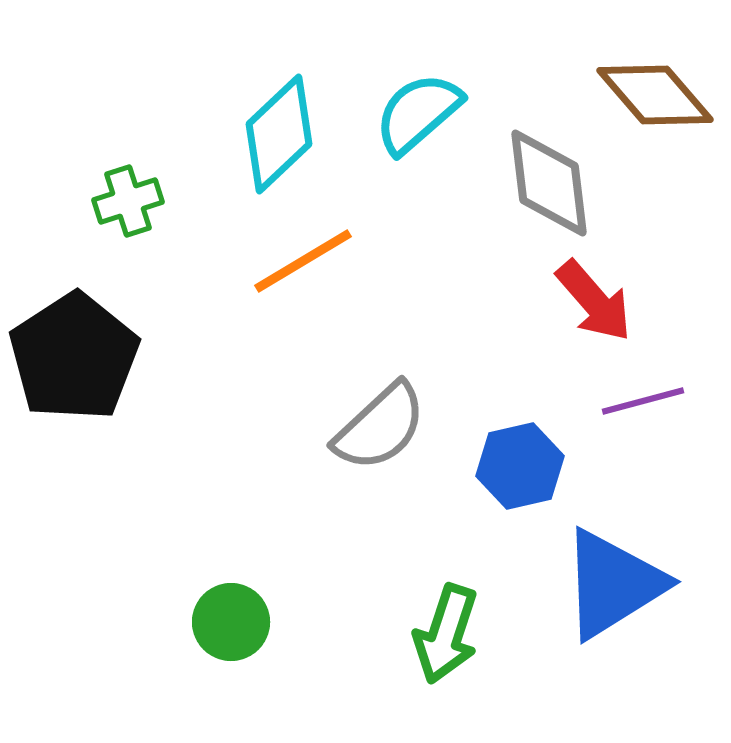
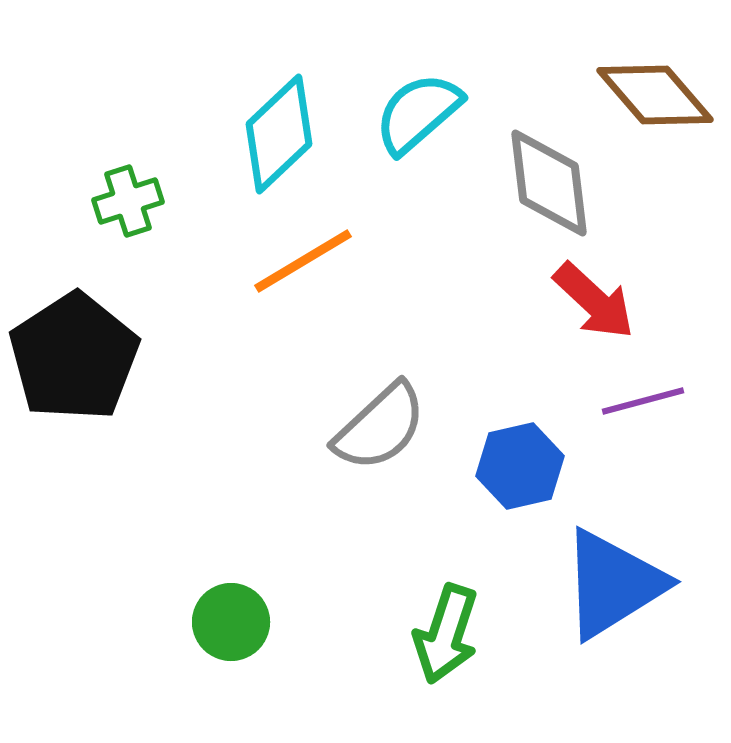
red arrow: rotated 6 degrees counterclockwise
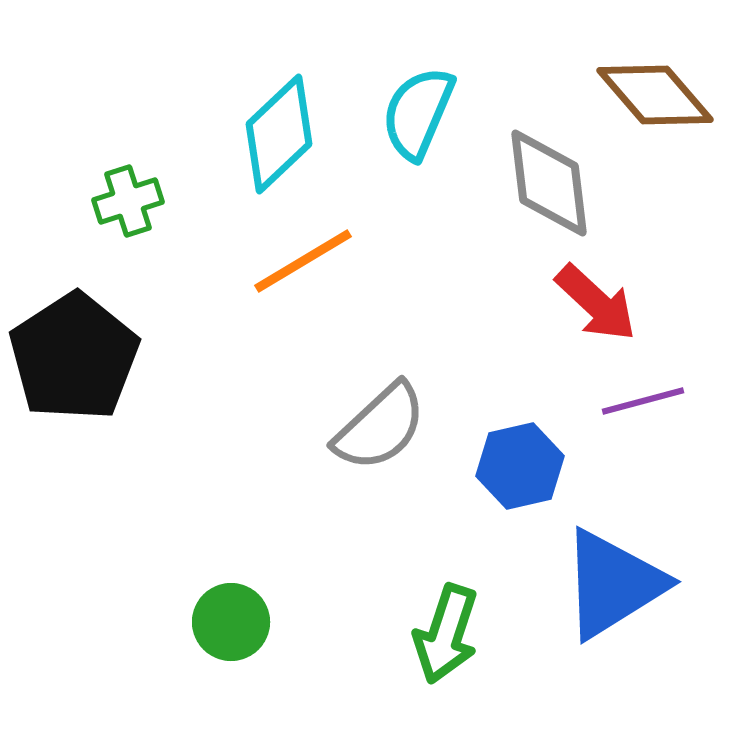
cyan semicircle: rotated 26 degrees counterclockwise
red arrow: moved 2 px right, 2 px down
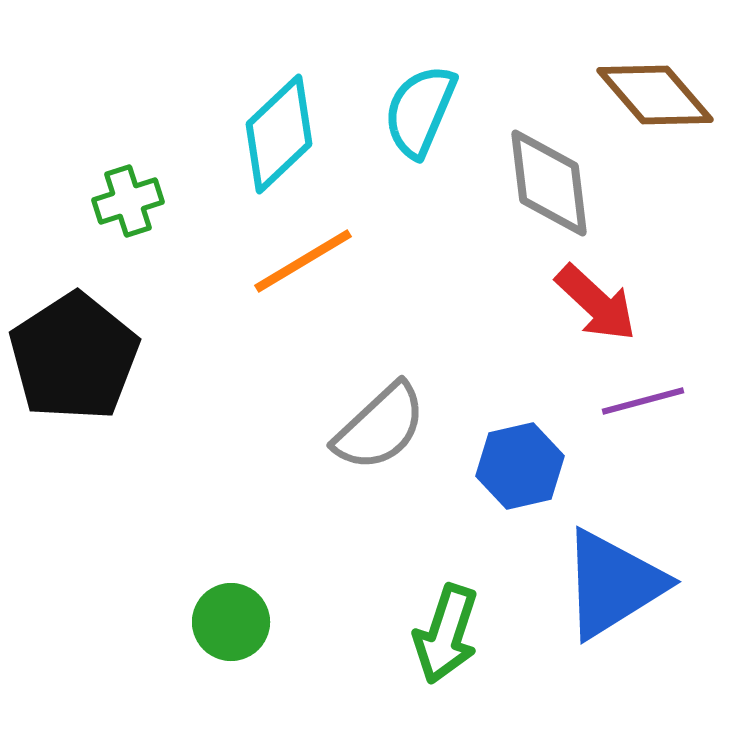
cyan semicircle: moved 2 px right, 2 px up
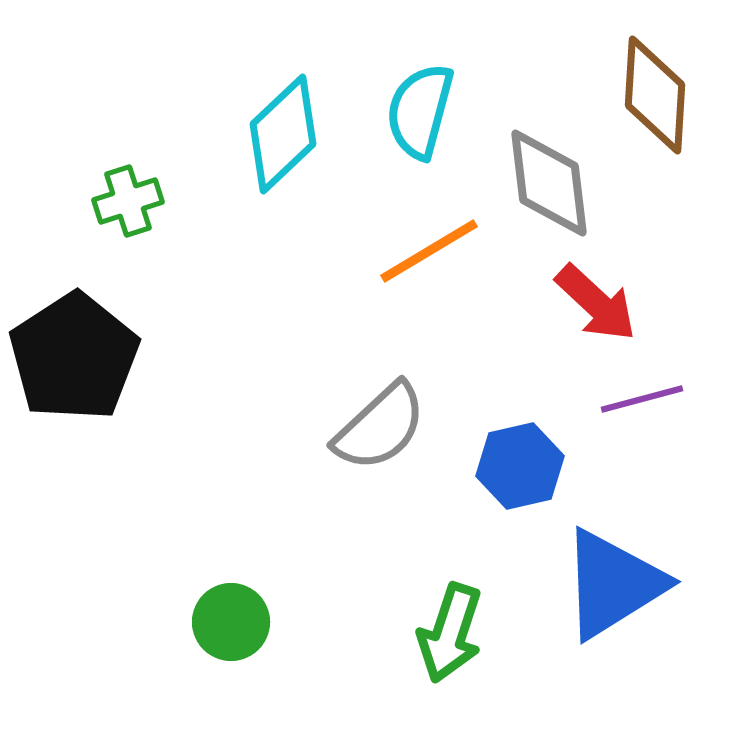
brown diamond: rotated 44 degrees clockwise
cyan semicircle: rotated 8 degrees counterclockwise
cyan diamond: moved 4 px right
orange line: moved 126 px right, 10 px up
purple line: moved 1 px left, 2 px up
green arrow: moved 4 px right, 1 px up
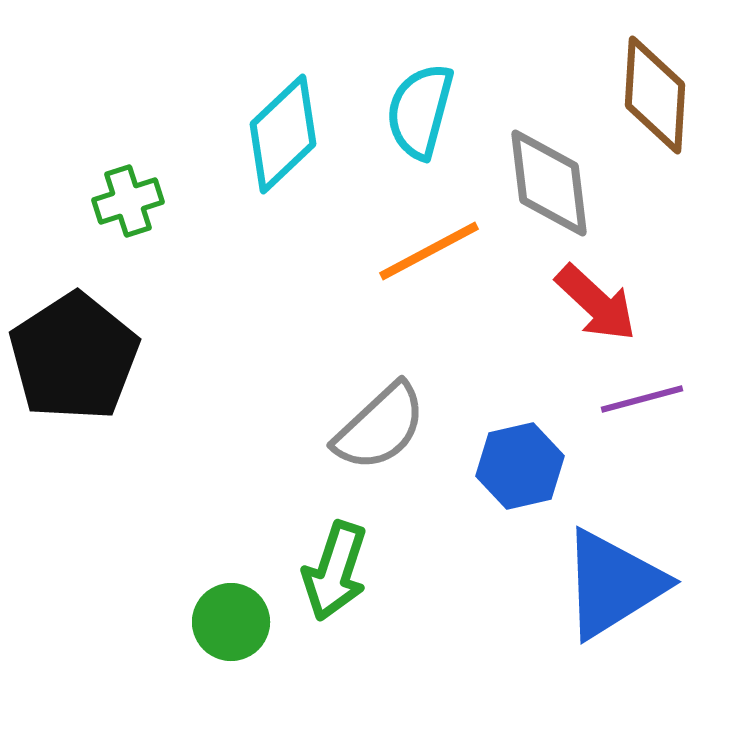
orange line: rotated 3 degrees clockwise
green arrow: moved 115 px left, 62 px up
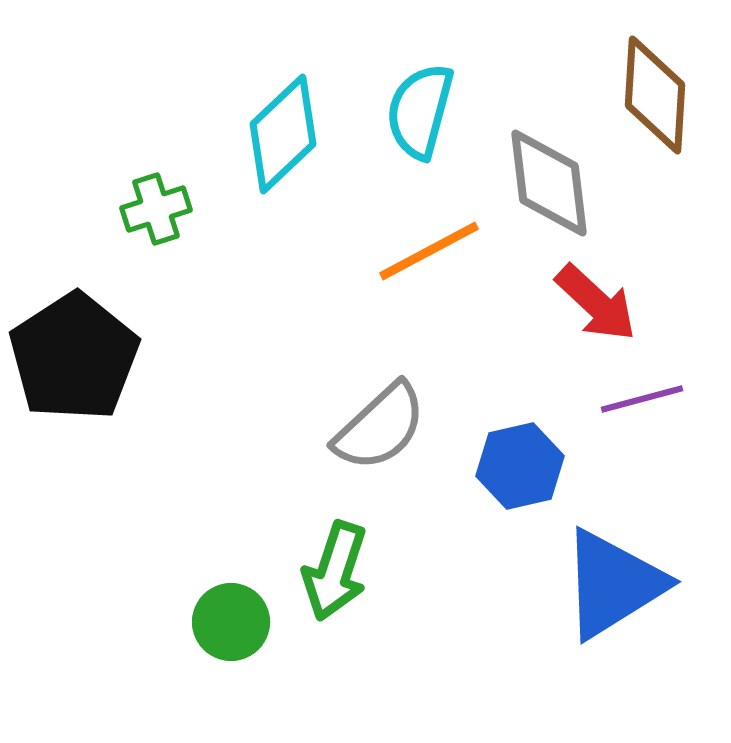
green cross: moved 28 px right, 8 px down
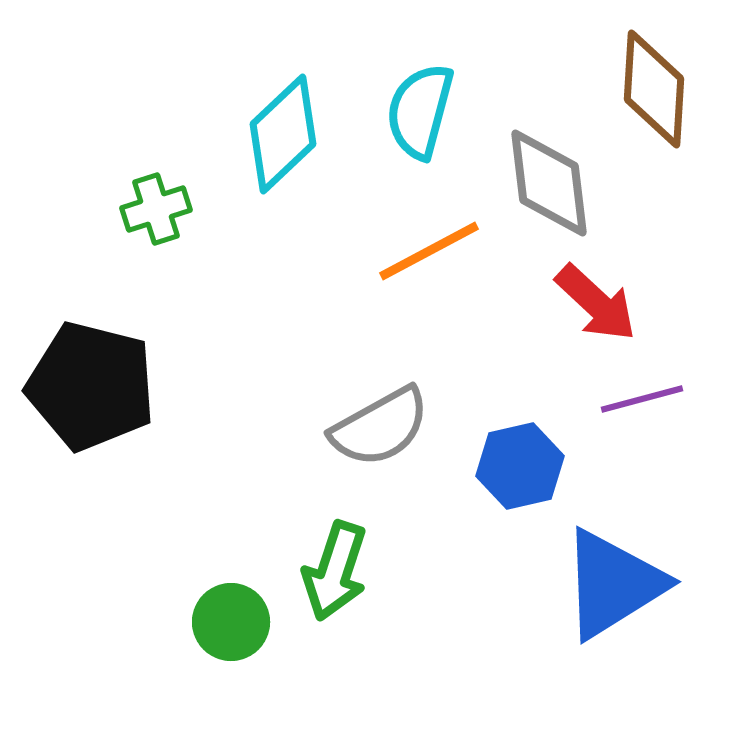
brown diamond: moved 1 px left, 6 px up
black pentagon: moved 17 px right, 29 px down; rotated 25 degrees counterclockwise
gray semicircle: rotated 14 degrees clockwise
